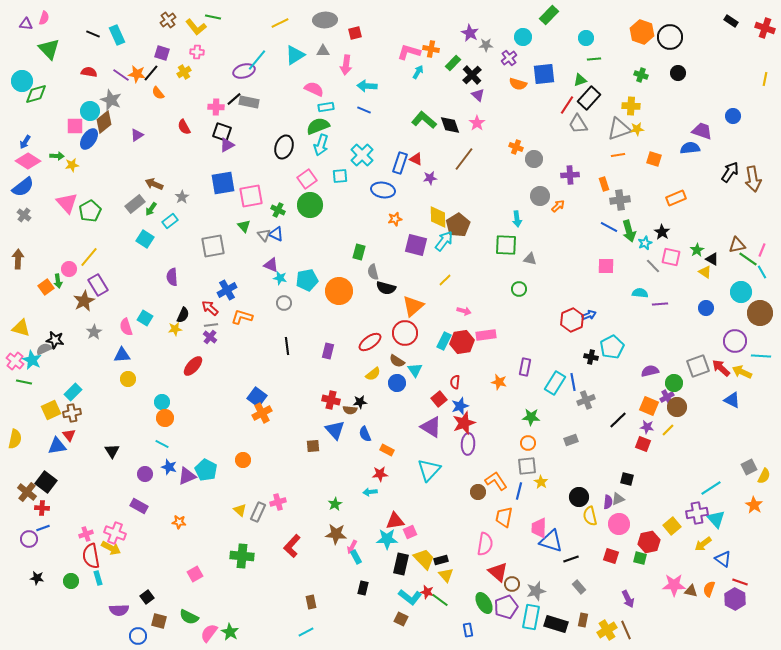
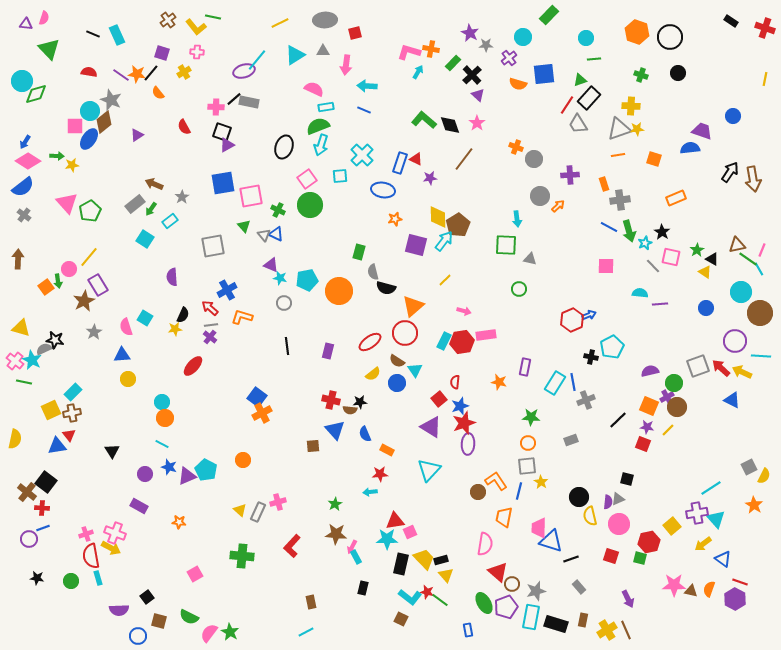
orange hexagon at (642, 32): moved 5 px left
cyan line at (762, 272): moved 3 px left, 3 px up
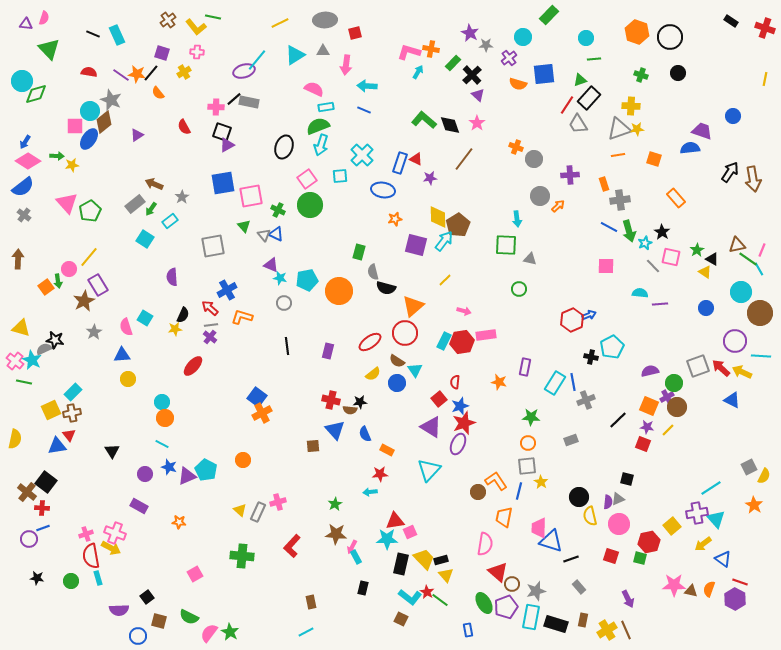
orange rectangle at (676, 198): rotated 72 degrees clockwise
purple ellipse at (468, 444): moved 10 px left; rotated 20 degrees clockwise
red star at (427, 592): rotated 16 degrees clockwise
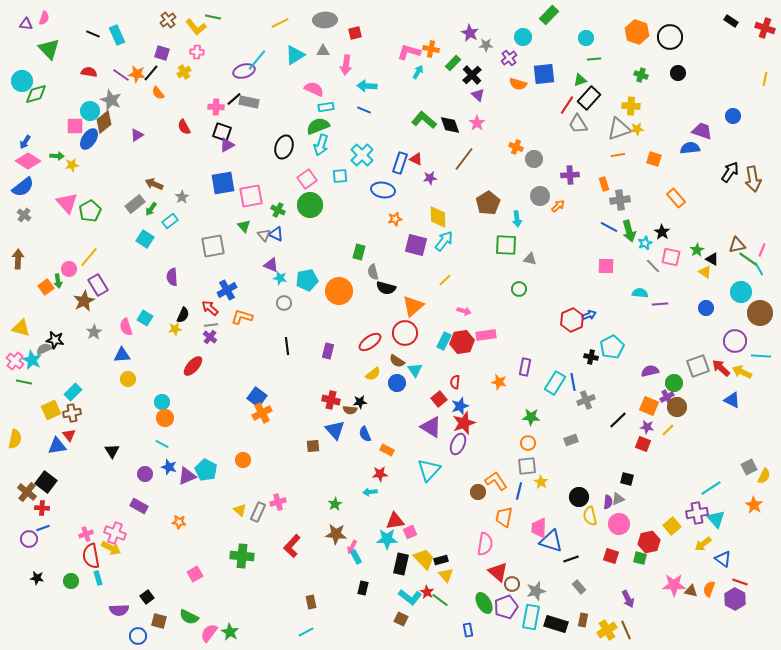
brown pentagon at (458, 225): moved 30 px right, 22 px up
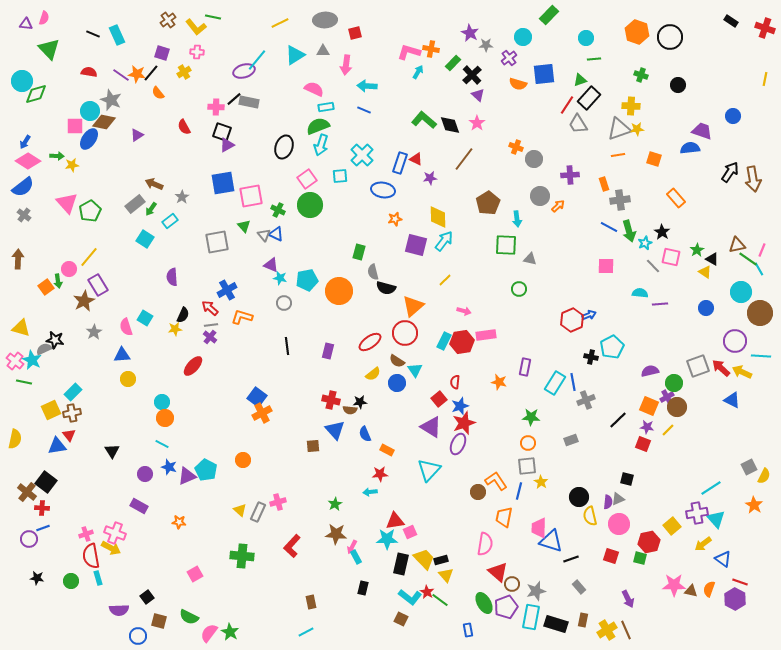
black circle at (678, 73): moved 12 px down
brown diamond at (104, 122): rotated 50 degrees clockwise
gray square at (213, 246): moved 4 px right, 4 px up
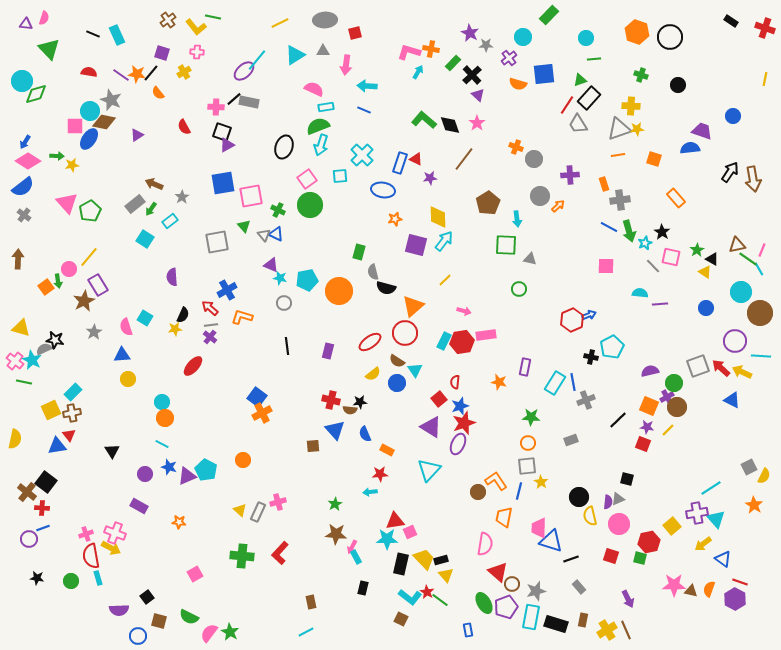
purple ellipse at (244, 71): rotated 25 degrees counterclockwise
red L-shape at (292, 546): moved 12 px left, 7 px down
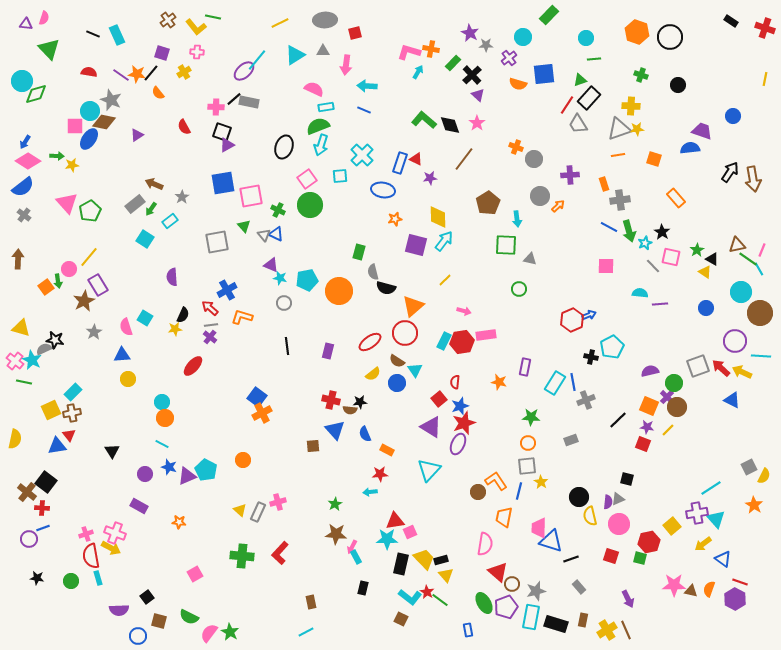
purple cross at (667, 397): rotated 16 degrees counterclockwise
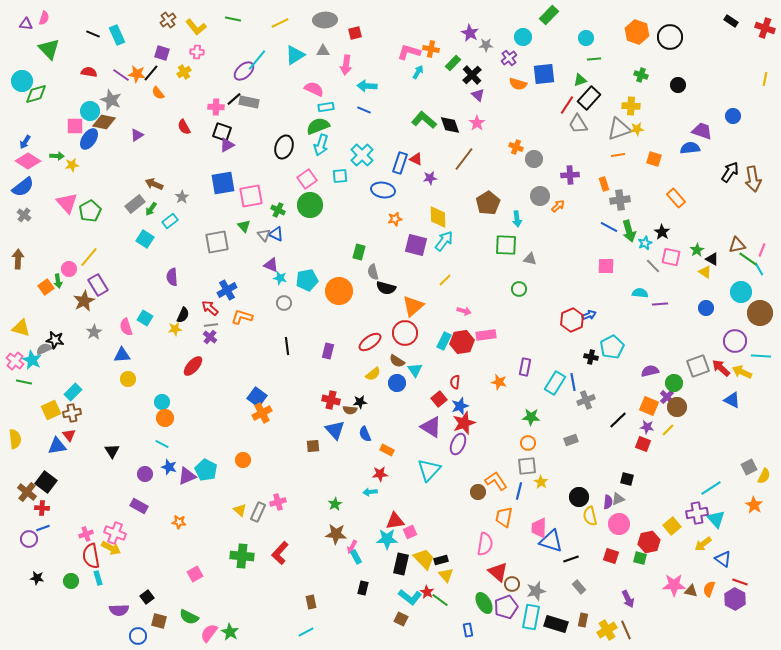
green line at (213, 17): moved 20 px right, 2 px down
yellow semicircle at (15, 439): rotated 18 degrees counterclockwise
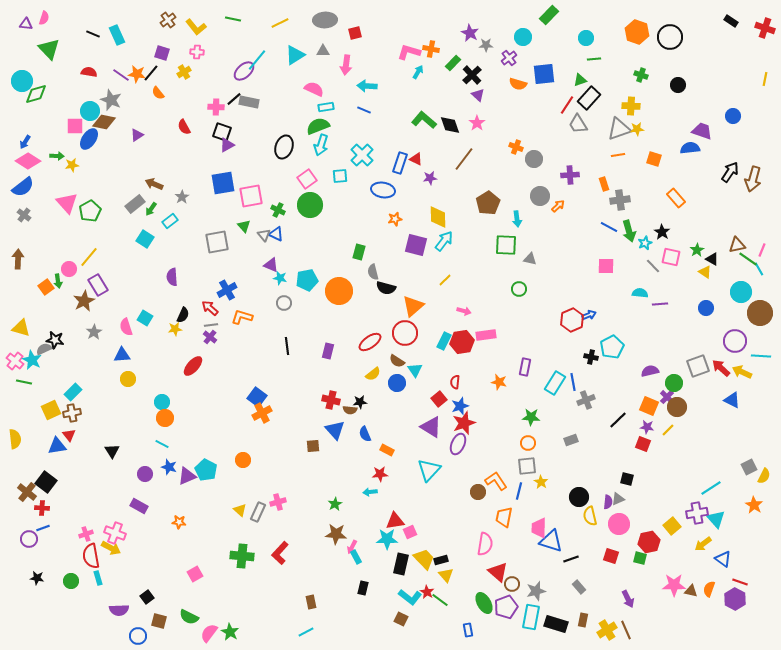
brown arrow at (753, 179): rotated 25 degrees clockwise
